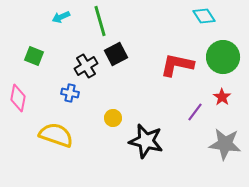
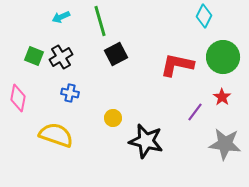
cyan diamond: rotated 60 degrees clockwise
black cross: moved 25 px left, 9 px up
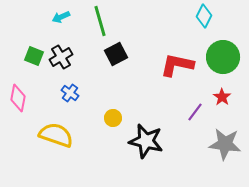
blue cross: rotated 24 degrees clockwise
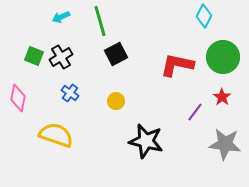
yellow circle: moved 3 px right, 17 px up
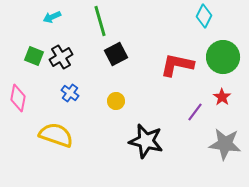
cyan arrow: moved 9 px left
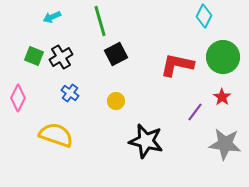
pink diamond: rotated 16 degrees clockwise
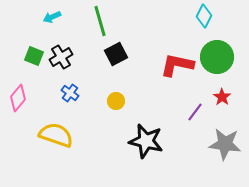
green circle: moved 6 px left
pink diamond: rotated 12 degrees clockwise
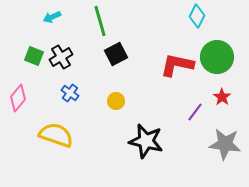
cyan diamond: moved 7 px left
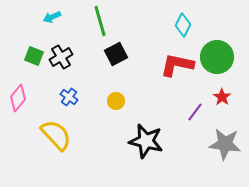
cyan diamond: moved 14 px left, 9 px down
blue cross: moved 1 px left, 4 px down
yellow semicircle: rotated 28 degrees clockwise
